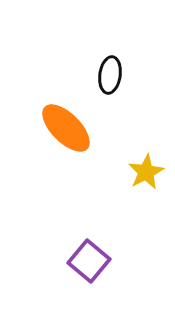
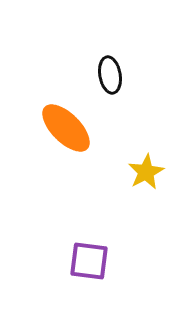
black ellipse: rotated 18 degrees counterclockwise
purple square: rotated 33 degrees counterclockwise
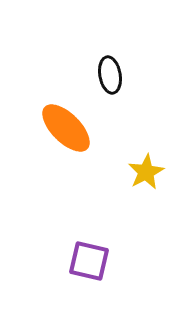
purple square: rotated 6 degrees clockwise
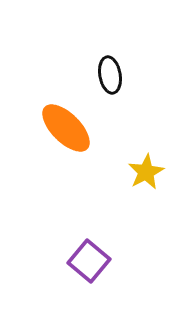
purple square: rotated 27 degrees clockwise
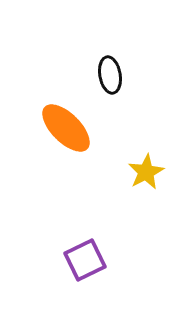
purple square: moved 4 px left, 1 px up; rotated 24 degrees clockwise
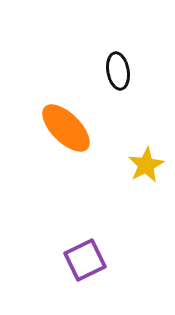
black ellipse: moved 8 px right, 4 px up
yellow star: moved 7 px up
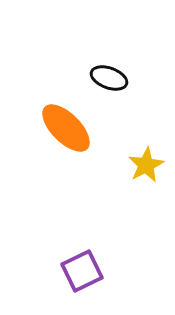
black ellipse: moved 9 px left, 7 px down; rotated 60 degrees counterclockwise
purple square: moved 3 px left, 11 px down
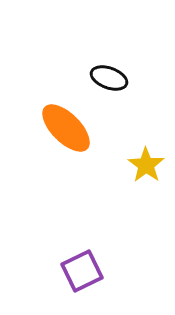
yellow star: rotated 9 degrees counterclockwise
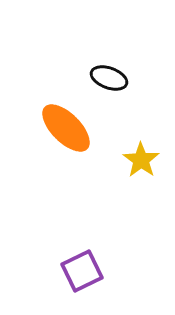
yellow star: moved 5 px left, 5 px up
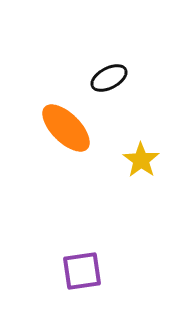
black ellipse: rotated 48 degrees counterclockwise
purple square: rotated 18 degrees clockwise
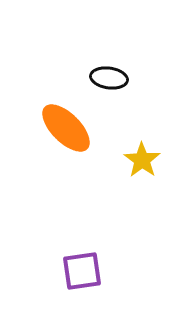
black ellipse: rotated 36 degrees clockwise
yellow star: moved 1 px right
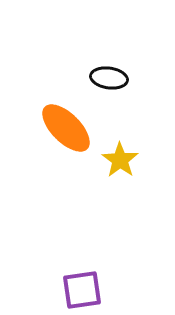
yellow star: moved 22 px left
purple square: moved 19 px down
